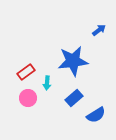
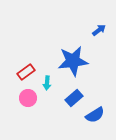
blue semicircle: moved 1 px left
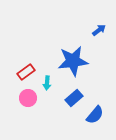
blue semicircle: rotated 18 degrees counterclockwise
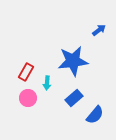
red rectangle: rotated 24 degrees counterclockwise
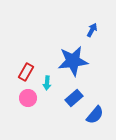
blue arrow: moved 7 px left; rotated 24 degrees counterclockwise
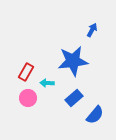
cyan arrow: rotated 88 degrees clockwise
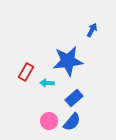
blue star: moved 5 px left
pink circle: moved 21 px right, 23 px down
blue semicircle: moved 23 px left, 7 px down
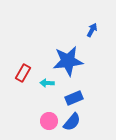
red rectangle: moved 3 px left, 1 px down
blue rectangle: rotated 18 degrees clockwise
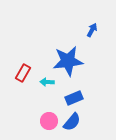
cyan arrow: moved 1 px up
